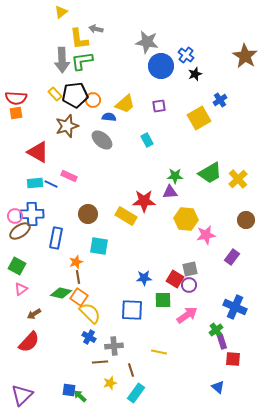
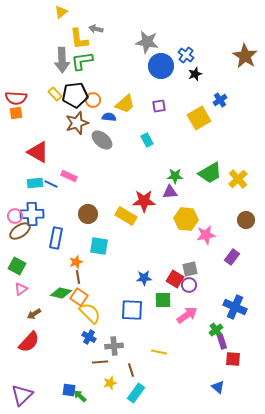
brown star at (67, 126): moved 10 px right, 3 px up
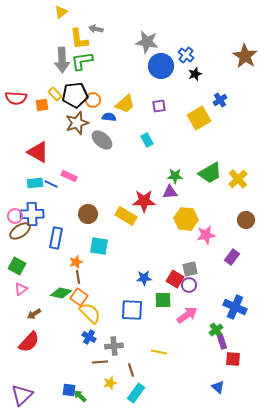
orange square at (16, 113): moved 26 px right, 8 px up
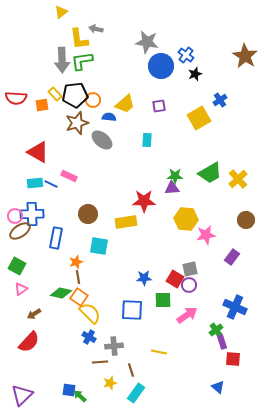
cyan rectangle at (147, 140): rotated 32 degrees clockwise
purple triangle at (170, 192): moved 2 px right, 4 px up
yellow rectangle at (126, 216): moved 6 px down; rotated 40 degrees counterclockwise
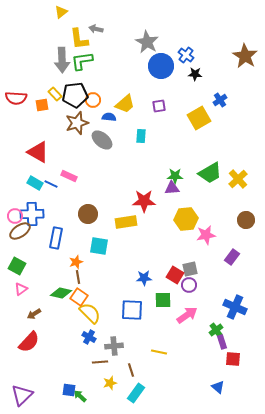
gray star at (147, 42): rotated 20 degrees clockwise
black star at (195, 74): rotated 24 degrees clockwise
cyan rectangle at (147, 140): moved 6 px left, 4 px up
cyan rectangle at (35, 183): rotated 35 degrees clockwise
yellow hexagon at (186, 219): rotated 10 degrees counterclockwise
red square at (175, 279): moved 4 px up
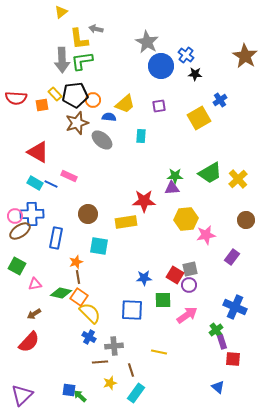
pink triangle at (21, 289): moved 14 px right, 5 px up; rotated 24 degrees clockwise
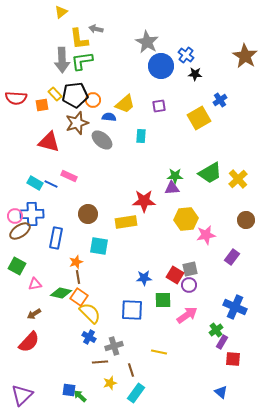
red triangle at (38, 152): moved 11 px right, 10 px up; rotated 15 degrees counterclockwise
purple rectangle at (222, 342): rotated 48 degrees clockwise
gray cross at (114, 346): rotated 12 degrees counterclockwise
blue triangle at (218, 387): moved 3 px right, 5 px down
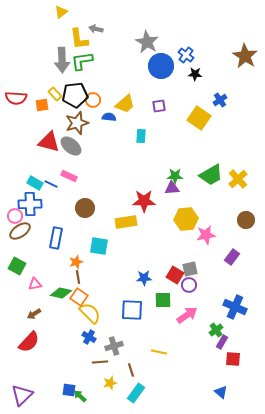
yellow square at (199, 118): rotated 25 degrees counterclockwise
gray ellipse at (102, 140): moved 31 px left, 6 px down
green trapezoid at (210, 173): moved 1 px right, 2 px down
blue cross at (32, 214): moved 2 px left, 10 px up
brown circle at (88, 214): moved 3 px left, 6 px up
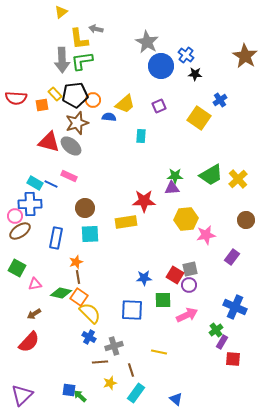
purple square at (159, 106): rotated 16 degrees counterclockwise
cyan square at (99, 246): moved 9 px left, 12 px up; rotated 12 degrees counterclockwise
green square at (17, 266): moved 2 px down
pink arrow at (187, 315): rotated 10 degrees clockwise
blue triangle at (221, 392): moved 45 px left, 7 px down
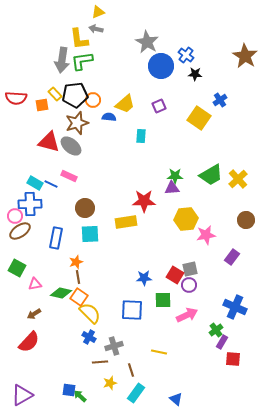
yellow triangle at (61, 12): moved 37 px right; rotated 16 degrees clockwise
gray arrow at (62, 60): rotated 10 degrees clockwise
purple triangle at (22, 395): rotated 15 degrees clockwise
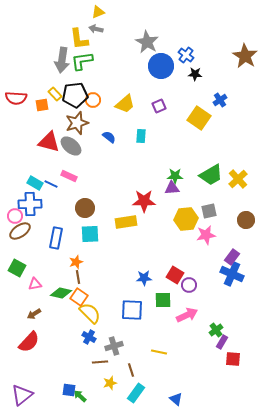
blue semicircle at (109, 117): moved 20 px down; rotated 32 degrees clockwise
gray square at (190, 269): moved 19 px right, 58 px up
blue cross at (235, 307): moved 3 px left, 33 px up
purple triangle at (22, 395): rotated 10 degrees counterclockwise
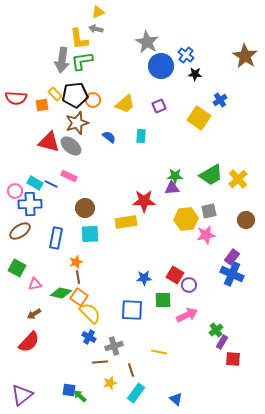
pink circle at (15, 216): moved 25 px up
